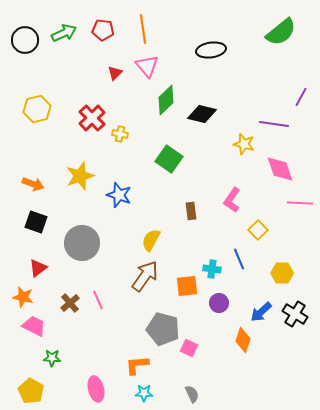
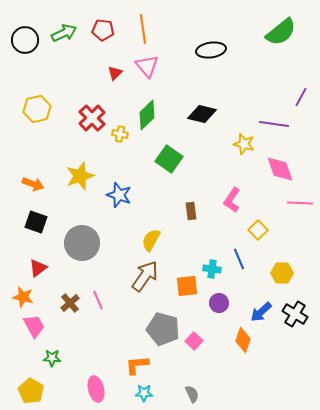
green diamond at (166, 100): moved 19 px left, 15 px down
pink trapezoid at (34, 326): rotated 35 degrees clockwise
pink square at (189, 348): moved 5 px right, 7 px up; rotated 18 degrees clockwise
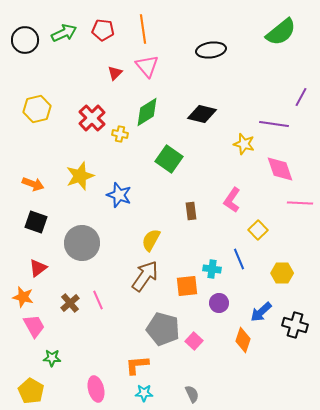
green diamond at (147, 115): moved 3 px up; rotated 12 degrees clockwise
black cross at (295, 314): moved 11 px down; rotated 15 degrees counterclockwise
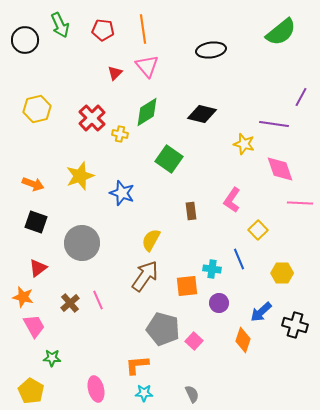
green arrow at (64, 33): moved 4 px left, 8 px up; rotated 90 degrees clockwise
blue star at (119, 195): moved 3 px right, 2 px up
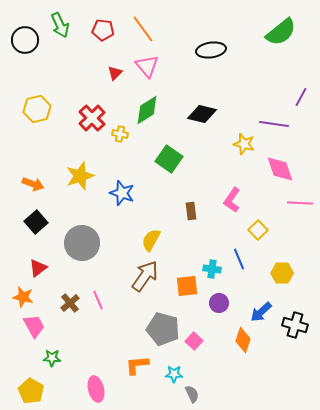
orange line at (143, 29): rotated 28 degrees counterclockwise
green diamond at (147, 112): moved 2 px up
black square at (36, 222): rotated 30 degrees clockwise
cyan star at (144, 393): moved 30 px right, 19 px up
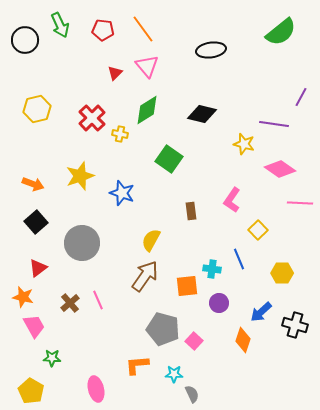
pink diamond at (280, 169): rotated 36 degrees counterclockwise
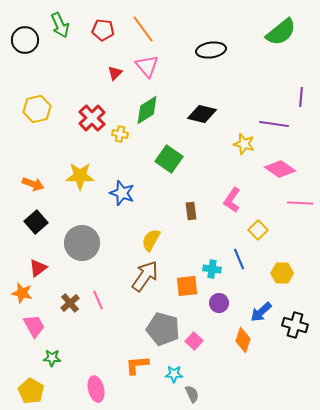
purple line at (301, 97): rotated 24 degrees counterclockwise
yellow star at (80, 176): rotated 20 degrees clockwise
orange star at (23, 297): moved 1 px left, 4 px up
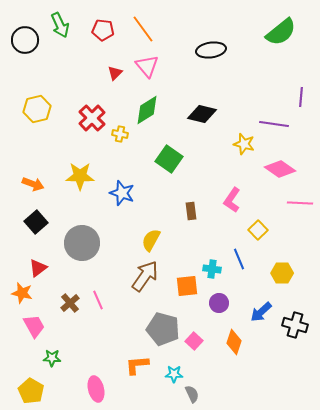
orange diamond at (243, 340): moved 9 px left, 2 px down
